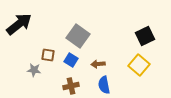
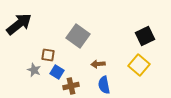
blue square: moved 14 px left, 12 px down
gray star: rotated 16 degrees clockwise
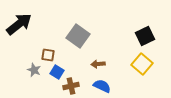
yellow square: moved 3 px right, 1 px up
blue semicircle: moved 2 px left, 1 px down; rotated 126 degrees clockwise
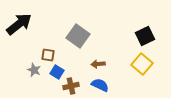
blue semicircle: moved 2 px left, 1 px up
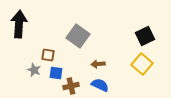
black arrow: rotated 48 degrees counterclockwise
blue square: moved 1 px left, 1 px down; rotated 24 degrees counterclockwise
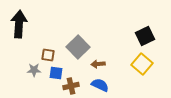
gray square: moved 11 px down; rotated 10 degrees clockwise
gray star: rotated 24 degrees counterclockwise
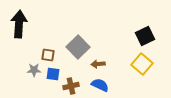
blue square: moved 3 px left, 1 px down
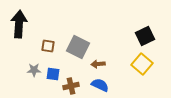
gray square: rotated 20 degrees counterclockwise
brown square: moved 9 px up
